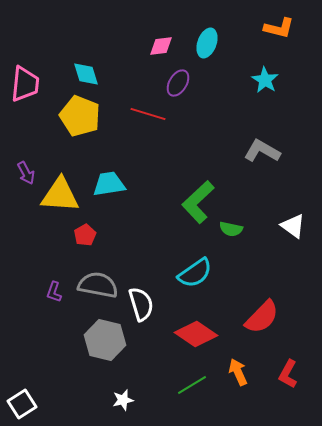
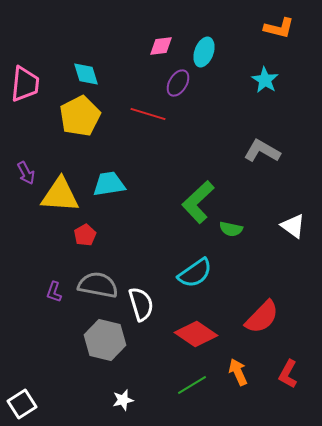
cyan ellipse: moved 3 px left, 9 px down
yellow pentagon: rotated 24 degrees clockwise
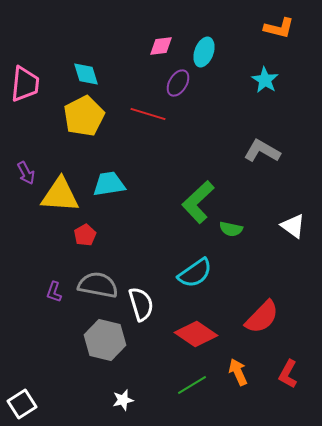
yellow pentagon: moved 4 px right
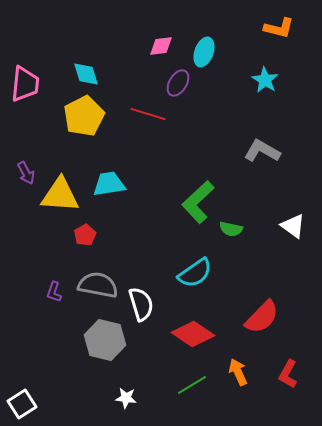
red diamond: moved 3 px left
white star: moved 3 px right, 2 px up; rotated 20 degrees clockwise
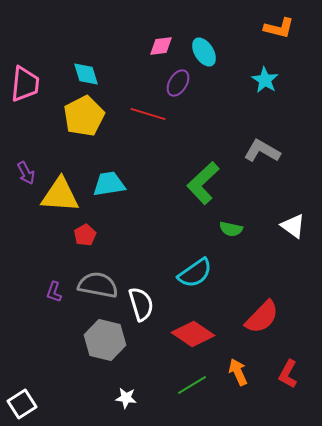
cyan ellipse: rotated 52 degrees counterclockwise
green L-shape: moved 5 px right, 19 px up
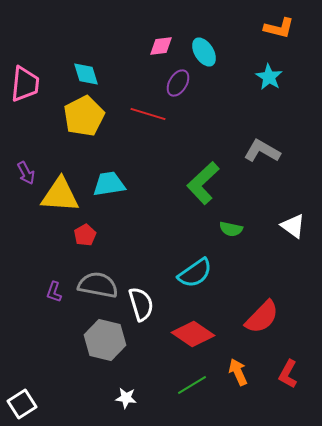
cyan star: moved 4 px right, 3 px up
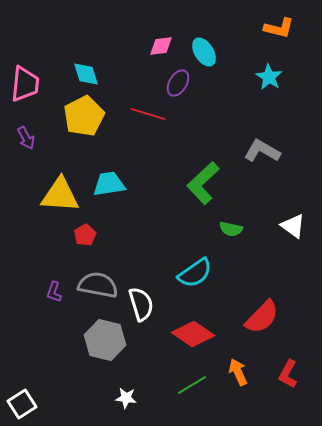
purple arrow: moved 35 px up
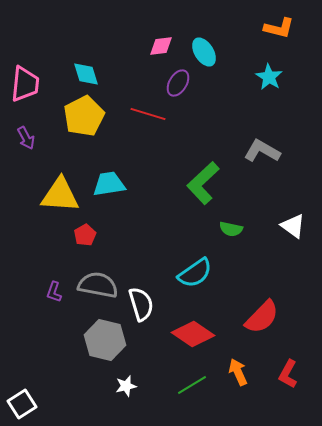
white star: moved 12 px up; rotated 20 degrees counterclockwise
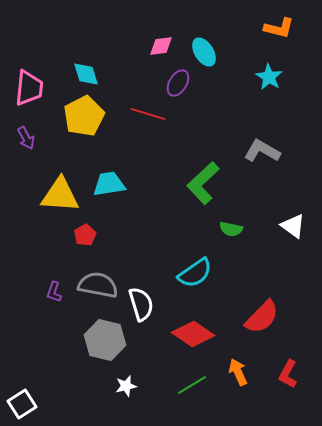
pink trapezoid: moved 4 px right, 4 px down
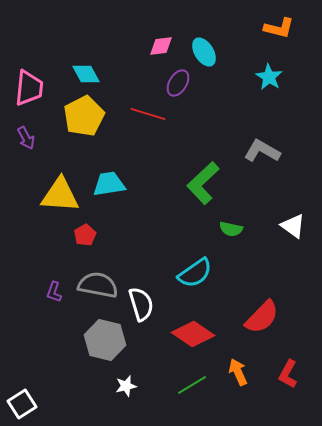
cyan diamond: rotated 12 degrees counterclockwise
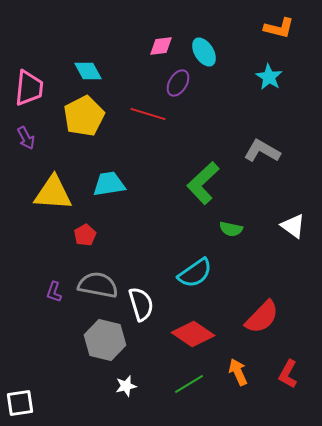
cyan diamond: moved 2 px right, 3 px up
yellow triangle: moved 7 px left, 2 px up
green line: moved 3 px left, 1 px up
white square: moved 2 px left, 1 px up; rotated 24 degrees clockwise
